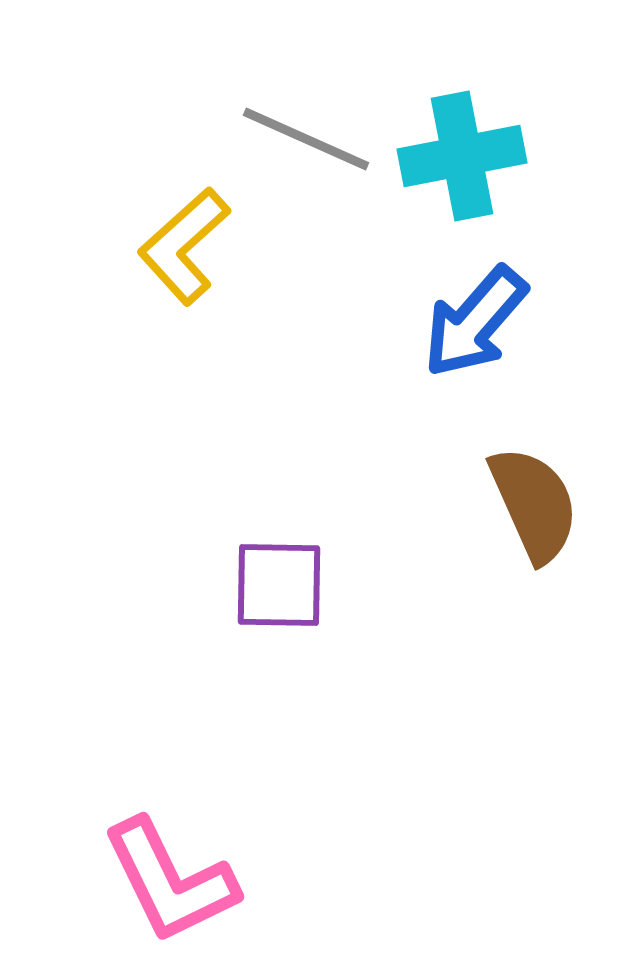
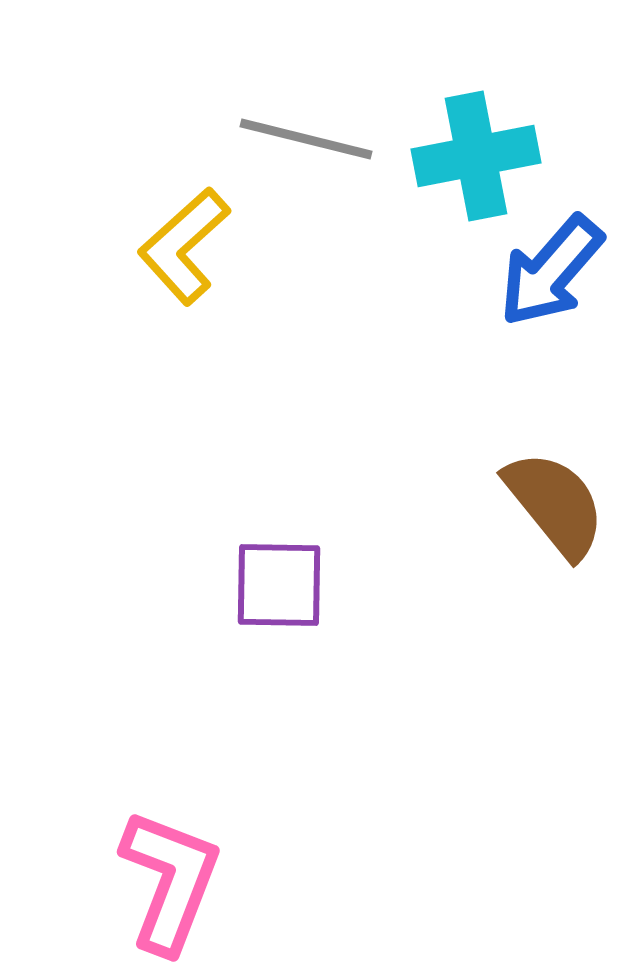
gray line: rotated 10 degrees counterclockwise
cyan cross: moved 14 px right
blue arrow: moved 76 px right, 51 px up
brown semicircle: moved 21 px right; rotated 15 degrees counterclockwise
pink L-shape: rotated 133 degrees counterclockwise
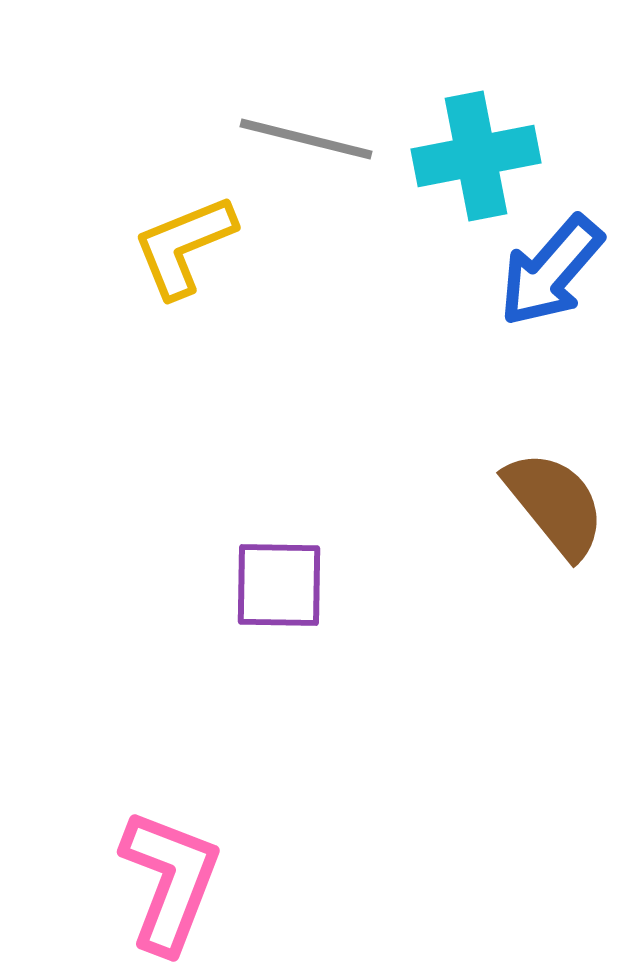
yellow L-shape: rotated 20 degrees clockwise
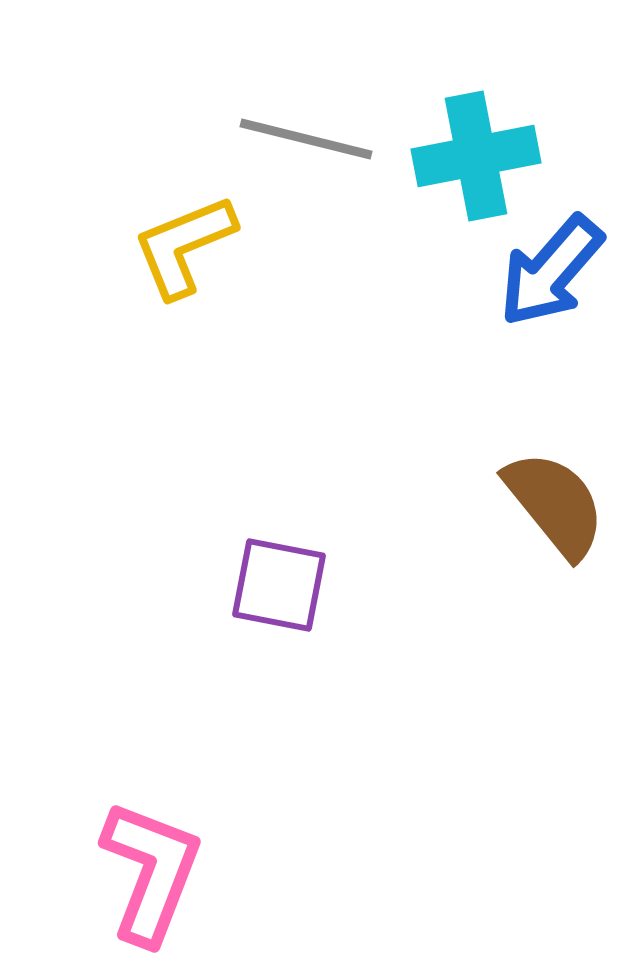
purple square: rotated 10 degrees clockwise
pink L-shape: moved 19 px left, 9 px up
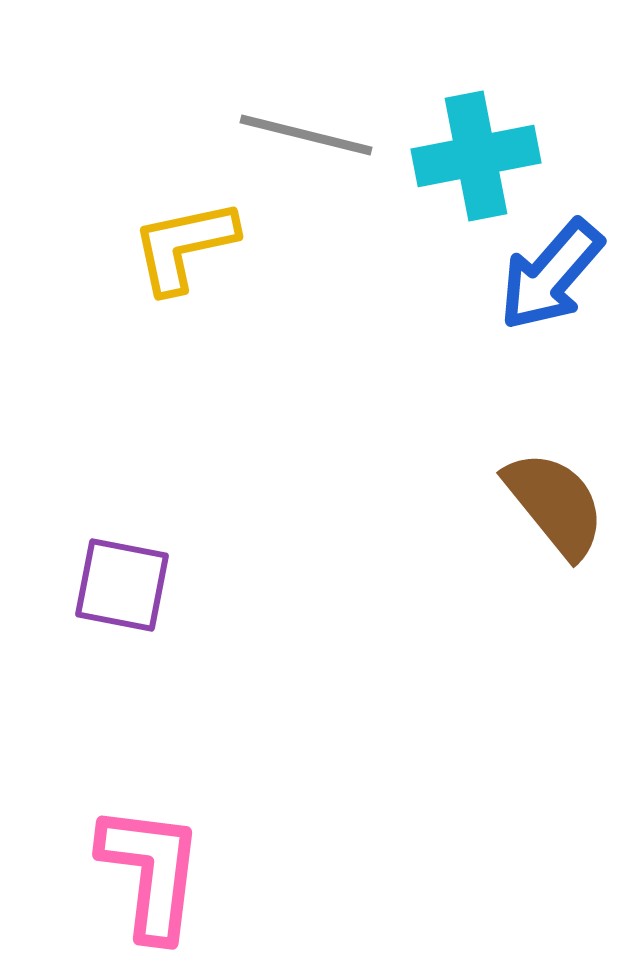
gray line: moved 4 px up
yellow L-shape: rotated 10 degrees clockwise
blue arrow: moved 4 px down
purple square: moved 157 px left
pink L-shape: rotated 14 degrees counterclockwise
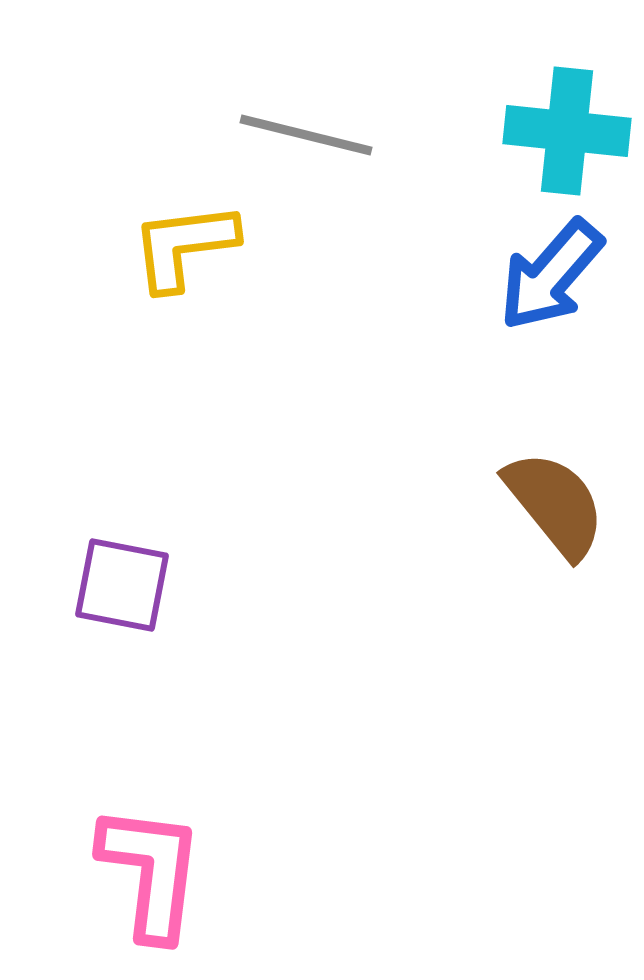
cyan cross: moved 91 px right, 25 px up; rotated 17 degrees clockwise
yellow L-shape: rotated 5 degrees clockwise
